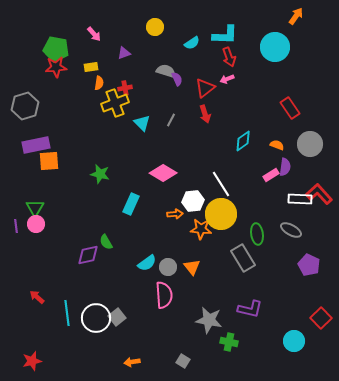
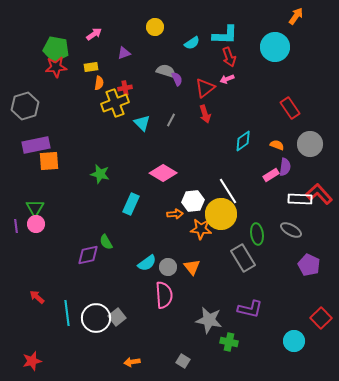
pink arrow at (94, 34): rotated 84 degrees counterclockwise
white line at (221, 184): moved 7 px right, 7 px down
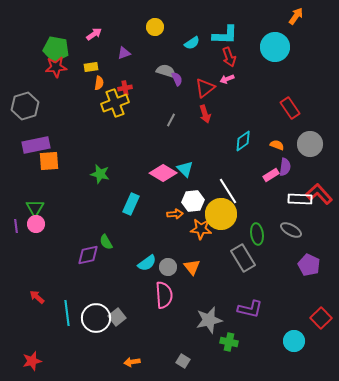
cyan triangle at (142, 123): moved 43 px right, 46 px down
gray star at (209, 320): rotated 24 degrees counterclockwise
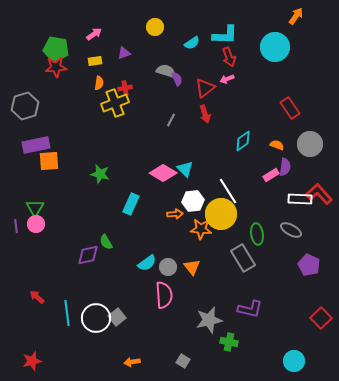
yellow rectangle at (91, 67): moved 4 px right, 6 px up
cyan circle at (294, 341): moved 20 px down
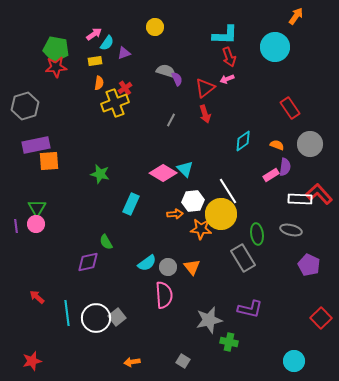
cyan semicircle at (192, 43): moved 85 px left; rotated 21 degrees counterclockwise
red cross at (125, 88): rotated 24 degrees counterclockwise
green triangle at (35, 208): moved 2 px right
gray ellipse at (291, 230): rotated 15 degrees counterclockwise
purple diamond at (88, 255): moved 7 px down
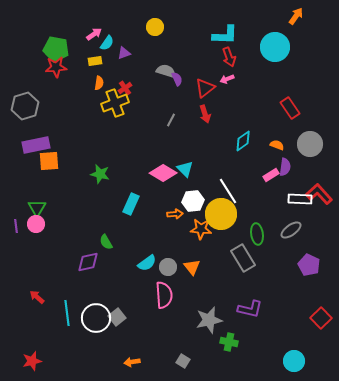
gray ellipse at (291, 230): rotated 50 degrees counterclockwise
